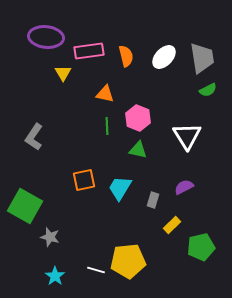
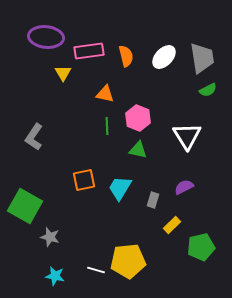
cyan star: rotated 24 degrees counterclockwise
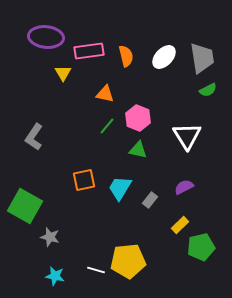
green line: rotated 42 degrees clockwise
gray rectangle: moved 3 px left; rotated 21 degrees clockwise
yellow rectangle: moved 8 px right
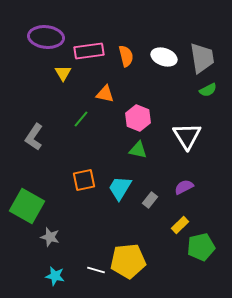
white ellipse: rotated 65 degrees clockwise
green line: moved 26 px left, 7 px up
green square: moved 2 px right
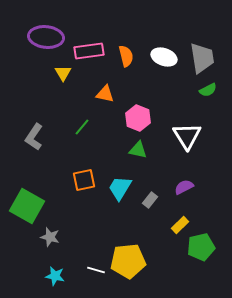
green line: moved 1 px right, 8 px down
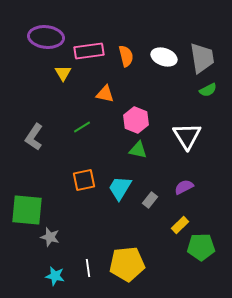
pink hexagon: moved 2 px left, 2 px down
green line: rotated 18 degrees clockwise
green square: moved 4 px down; rotated 24 degrees counterclockwise
green pentagon: rotated 12 degrees clockwise
yellow pentagon: moved 1 px left, 3 px down
white line: moved 8 px left, 2 px up; rotated 66 degrees clockwise
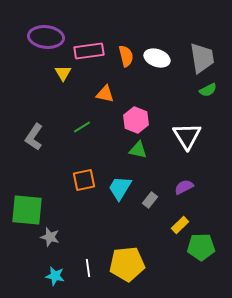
white ellipse: moved 7 px left, 1 px down
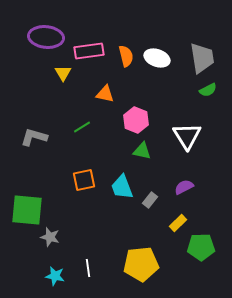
gray L-shape: rotated 72 degrees clockwise
green triangle: moved 4 px right, 1 px down
cyan trapezoid: moved 2 px right, 1 px up; rotated 52 degrees counterclockwise
yellow rectangle: moved 2 px left, 2 px up
yellow pentagon: moved 14 px right
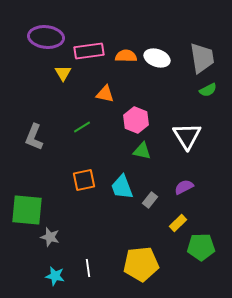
orange semicircle: rotated 75 degrees counterclockwise
gray L-shape: rotated 84 degrees counterclockwise
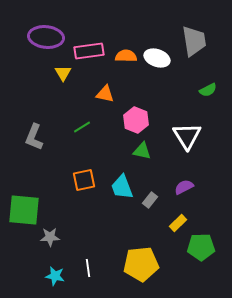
gray trapezoid: moved 8 px left, 17 px up
green square: moved 3 px left
gray star: rotated 18 degrees counterclockwise
